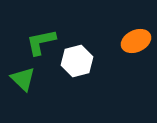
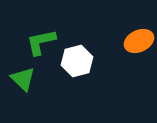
orange ellipse: moved 3 px right
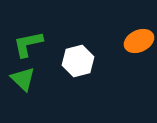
green L-shape: moved 13 px left, 2 px down
white hexagon: moved 1 px right
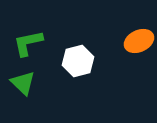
green L-shape: moved 1 px up
green triangle: moved 4 px down
